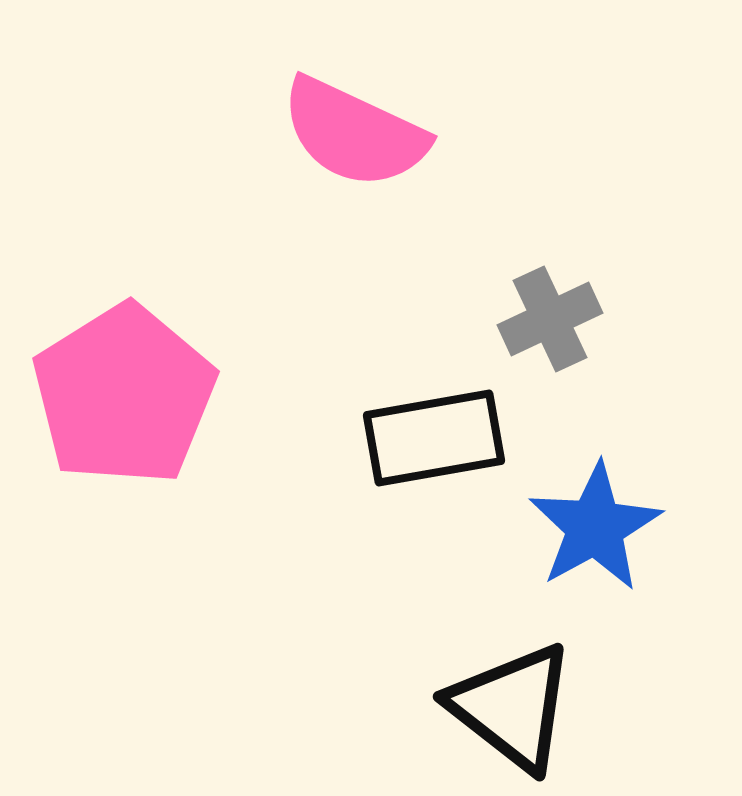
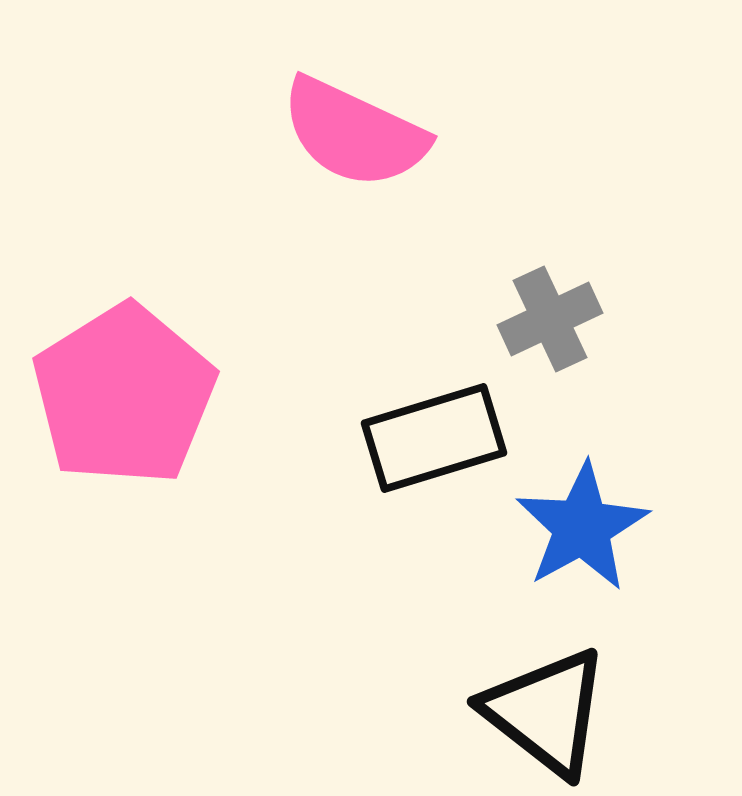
black rectangle: rotated 7 degrees counterclockwise
blue star: moved 13 px left
black triangle: moved 34 px right, 5 px down
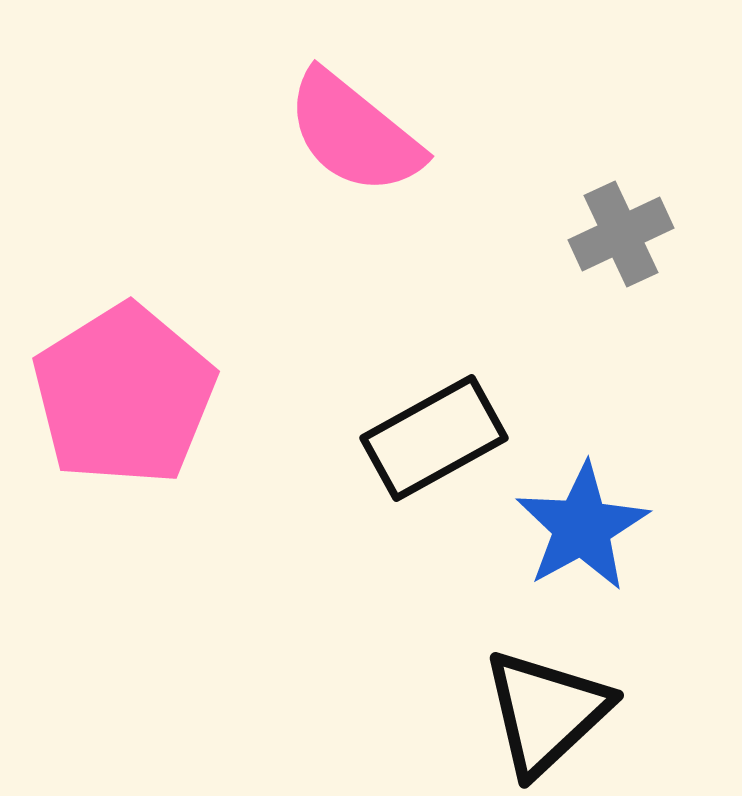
pink semicircle: rotated 14 degrees clockwise
gray cross: moved 71 px right, 85 px up
black rectangle: rotated 12 degrees counterclockwise
black triangle: rotated 39 degrees clockwise
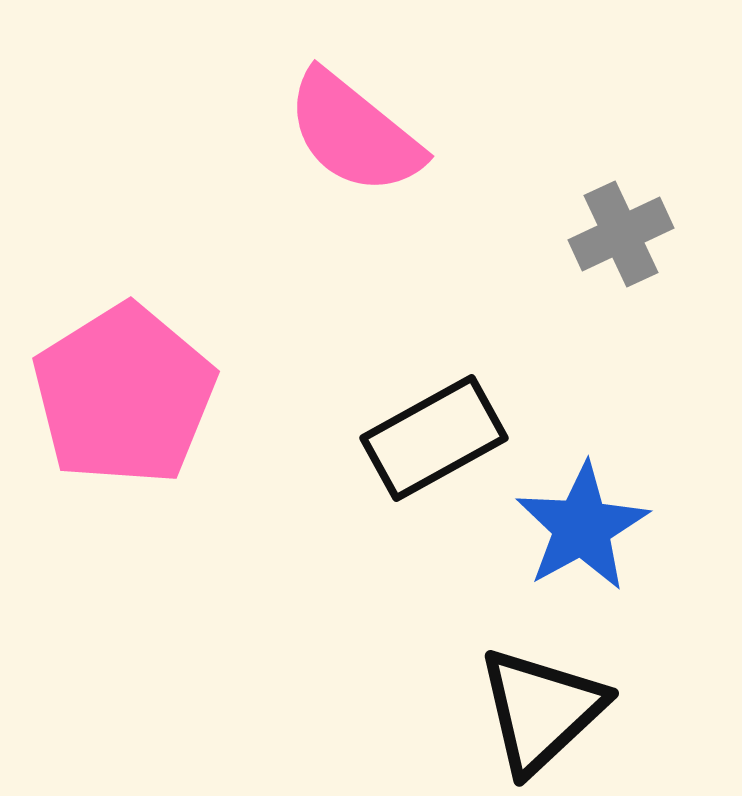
black triangle: moved 5 px left, 2 px up
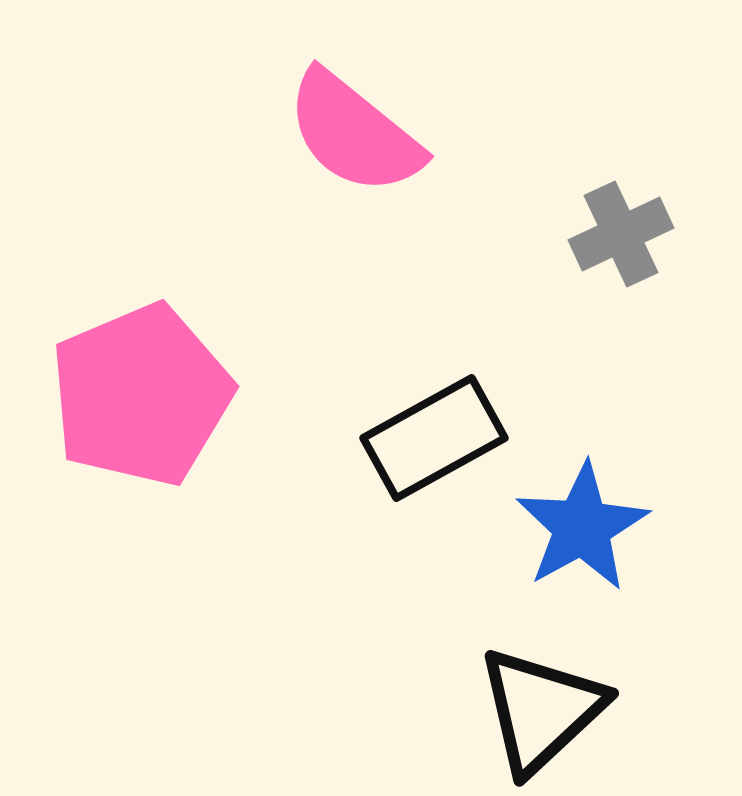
pink pentagon: moved 17 px right; rotated 9 degrees clockwise
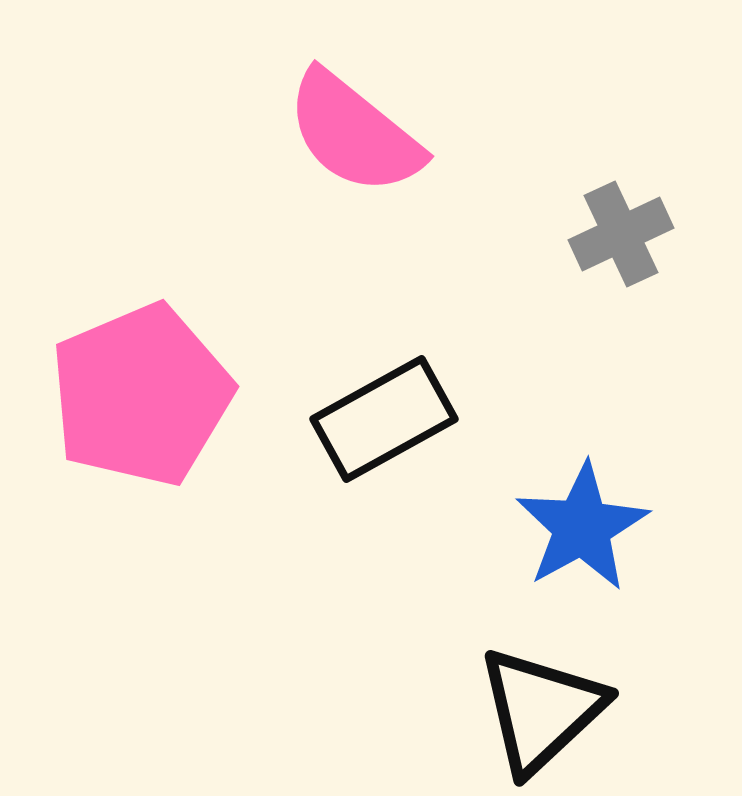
black rectangle: moved 50 px left, 19 px up
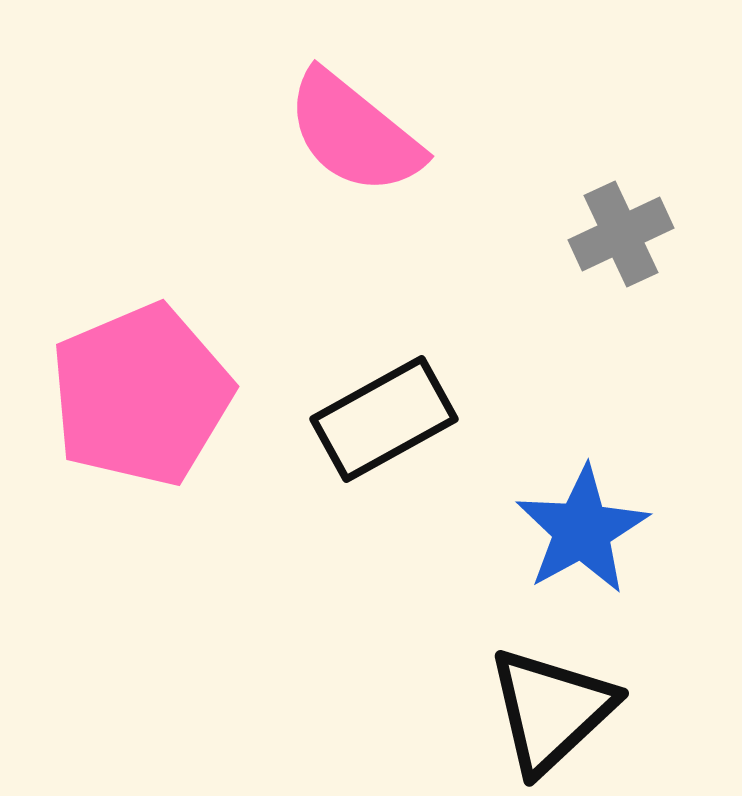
blue star: moved 3 px down
black triangle: moved 10 px right
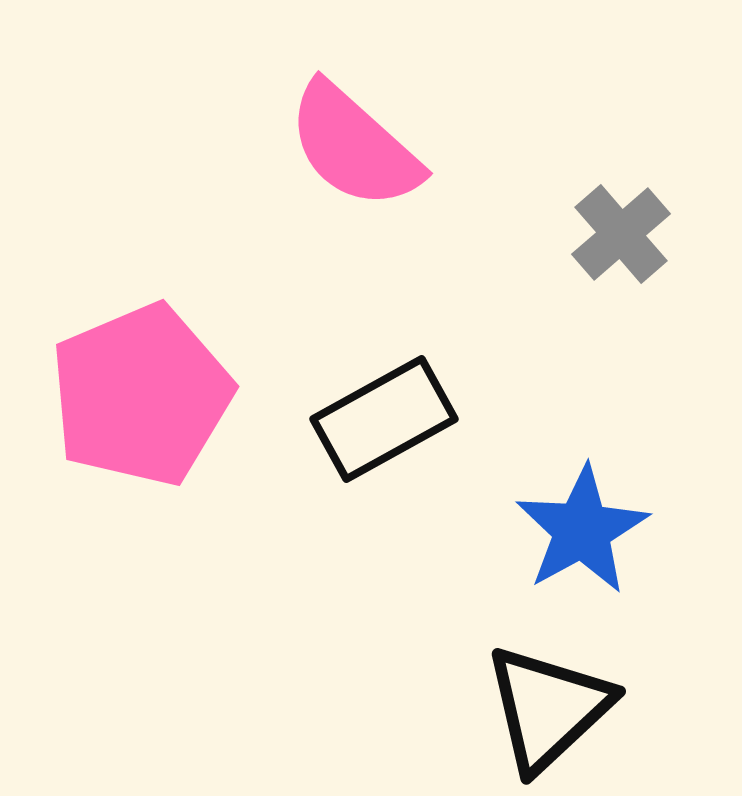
pink semicircle: moved 13 px down; rotated 3 degrees clockwise
gray cross: rotated 16 degrees counterclockwise
black triangle: moved 3 px left, 2 px up
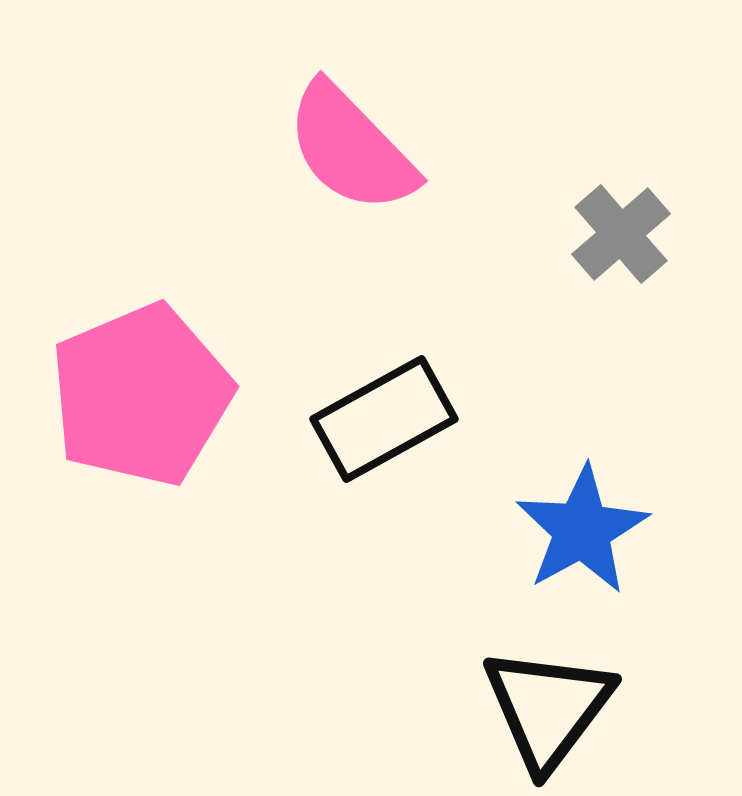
pink semicircle: moved 3 px left, 2 px down; rotated 4 degrees clockwise
black triangle: rotated 10 degrees counterclockwise
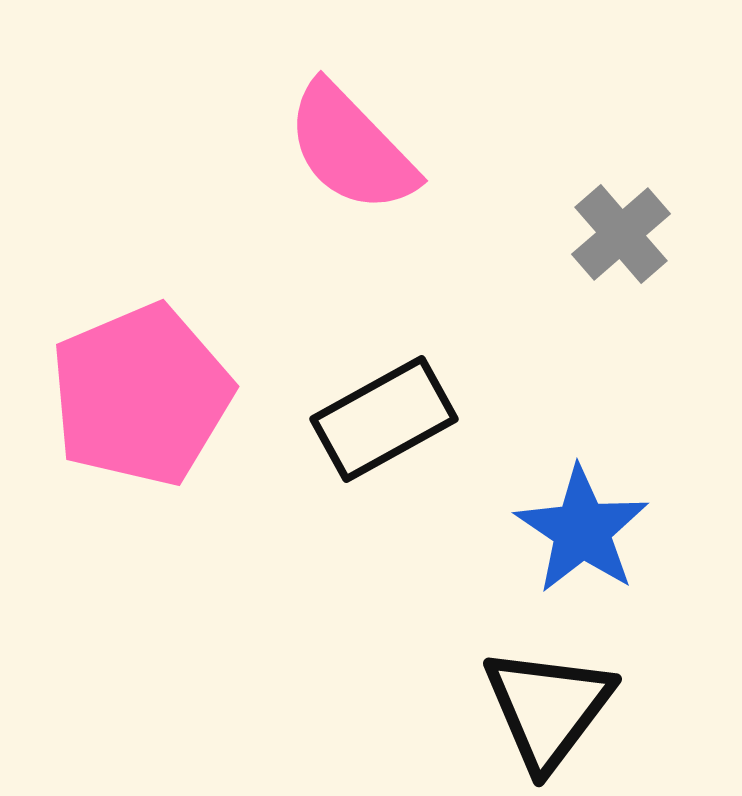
blue star: rotated 9 degrees counterclockwise
